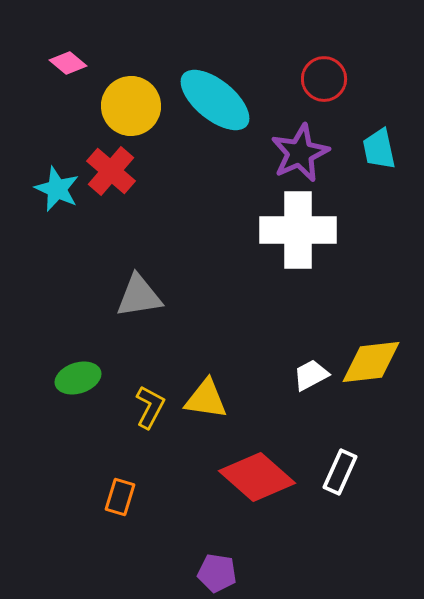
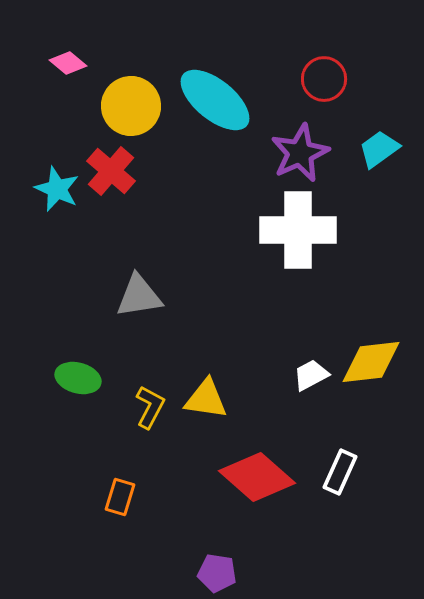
cyan trapezoid: rotated 66 degrees clockwise
green ellipse: rotated 33 degrees clockwise
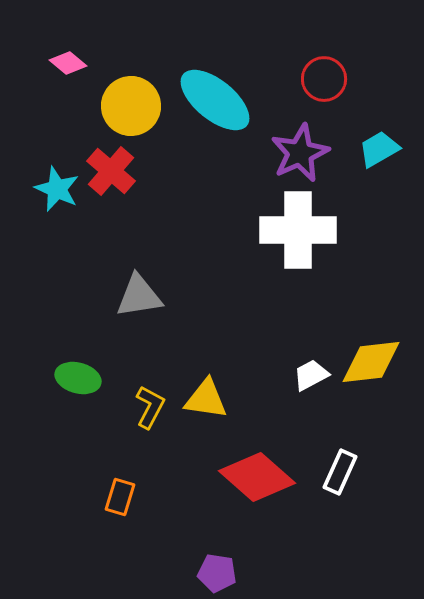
cyan trapezoid: rotated 6 degrees clockwise
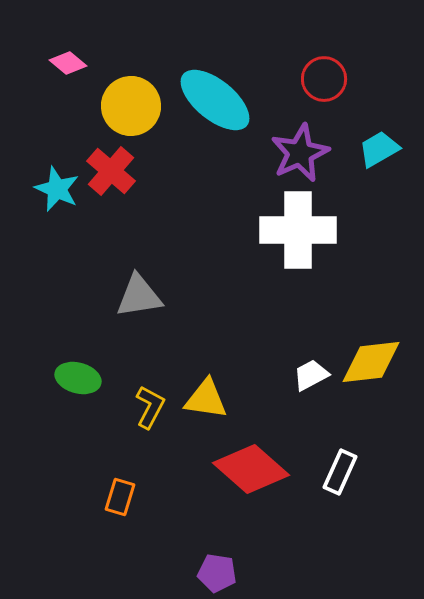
red diamond: moved 6 px left, 8 px up
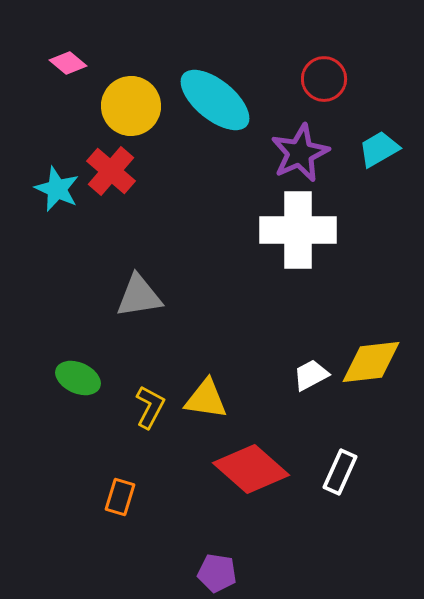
green ellipse: rotated 9 degrees clockwise
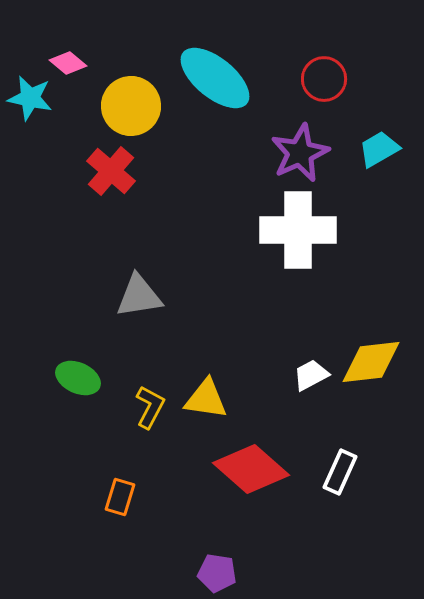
cyan ellipse: moved 22 px up
cyan star: moved 27 px left, 91 px up; rotated 12 degrees counterclockwise
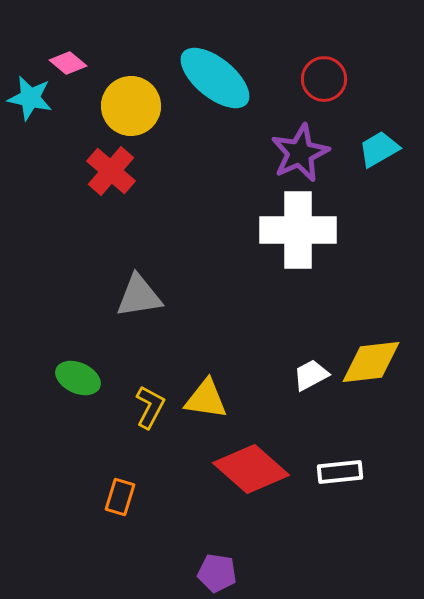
white rectangle: rotated 60 degrees clockwise
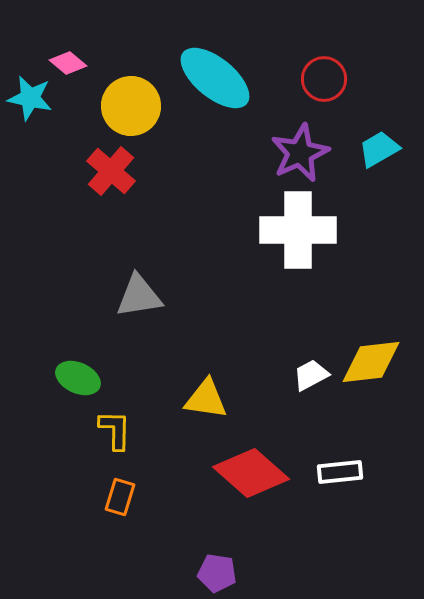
yellow L-shape: moved 35 px left, 23 px down; rotated 27 degrees counterclockwise
red diamond: moved 4 px down
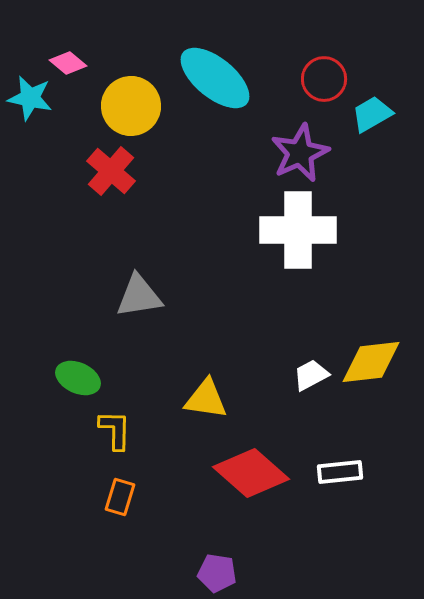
cyan trapezoid: moved 7 px left, 35 px up
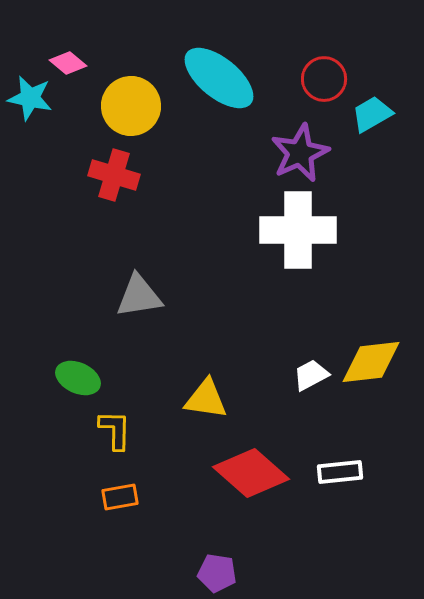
cyan ellipse: moved 4 px right
red cross: moved 3 px right, 4 px down; rotated 24 degrees counterclockwise
orange rectangle: rotated 63 degrees clockwise
